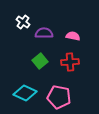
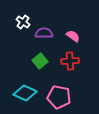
pink semicircle: rotated 24 degrees clockwise
red cross: moved 1 px up
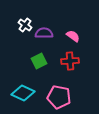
white cross: moved 2 px right, 3 px down
green square: moved 1 px left; rotated 14 degrees clockwise
cyan diamond: moved 2 px left
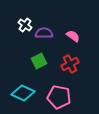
red cross: moved 3 px down; rotated 24 degrees counterclockwise
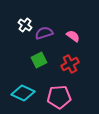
purple semicircle: rotated 18 degrees counterclockwise
green square: moved 1 px up
pink pentagon: rotated 15 degrees counterclockwise
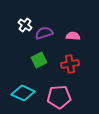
pink semicircle: rotated 32 degrees counterclockwise
red cross: rotated 18 degrees clockwise
